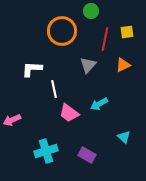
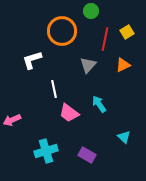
yellow square: rotated 24 degrees counterclockwise
white L-shape: moved 9 px up; rotated 20 degrees counterclockwise
cyan arrow: rotated 84 degrees clockwise
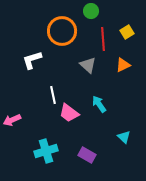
red line: moved 2 px left; rotated 15 degrees counterclockwise
gray triangle: rotated 30 degrees counterclockwise
white line: moved 1 px left, 6 px down
